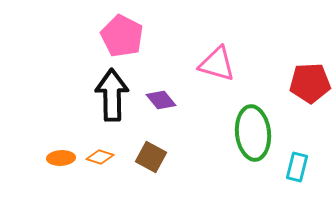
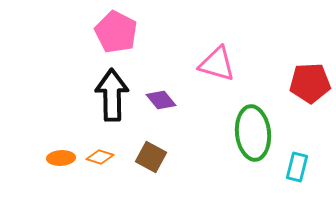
pink pentagon: moved 6 px left, 4 px up
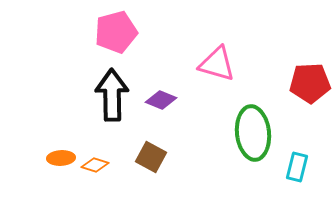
pink pentagon: rotated 30 degrees clockwise
purple diamond: rotated 28 degrees counterclockwise
orange diamond: moved 5 px left, 8 px down
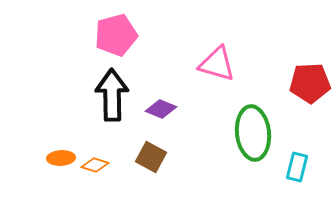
pink pentagon: moved 3 px down
purple diamond: moved 9 px down
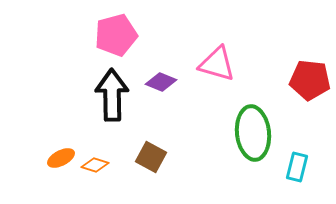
red pentagon: moved 3 px up; rotated 9 degrees clockwise
purple diamond: moved 27 px up
orange ellipse: rotated 24 degrees counterclockwise
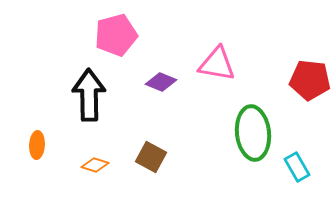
pink triangle: rotated 6 degrees counterclockwise
black arrow: moved 23 px left
orange ellipse: moved 24 px left, 13 px up; rotated 60 degrees counterclockwise
cyan rectangle: rotated 44 degrees counterclockwise
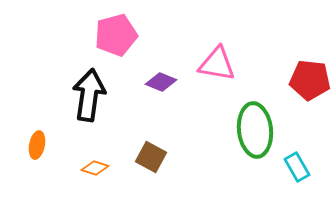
black arrow: rotated 9 degrees clockwise
green ellipse: moved 2 px right, 3 px up
orange ellipse: rotated 8 degrees clockwise
orange diamond: moved 3 px down
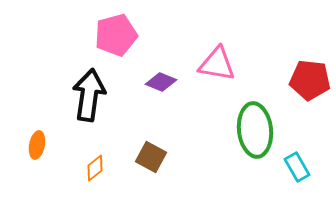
orange diamond: rotated 56 degrees counterclockwise
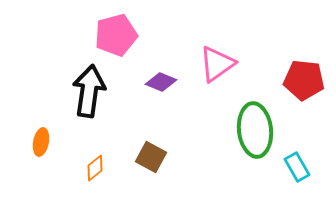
pink triangle: rotated 45 degrees counterclockwise
red pentagon: moved 6 px left
black arrow: moved 4 px up
orange ellipse: moved 4 px right, 3 px up
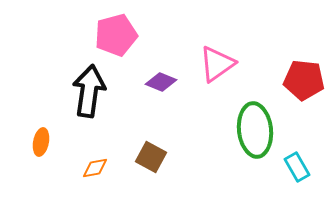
orange diamond: rotated 28 degrees clockwise
